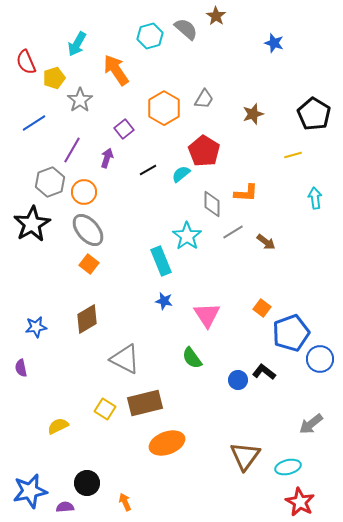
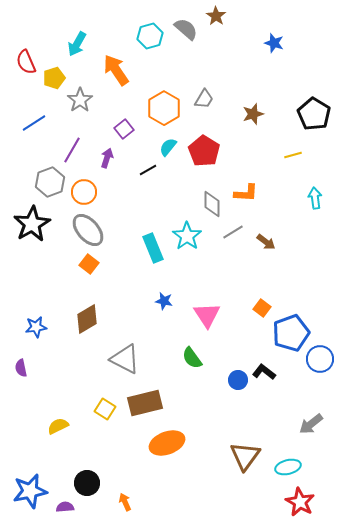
cyan semicircle at (181, 174): moved 13 px left, 27 px up; rotated 12 degrees counterclockwise
cyan rectangle at (161, 261): moved 8 px left, 13 px up
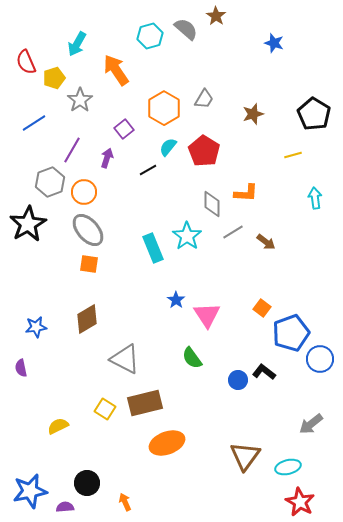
black star at (32, 224): moved 4 px left
orange square at (89, 264): rotated 30 degrees counterclockwise
blue star at (164, 301): moved 12 px right, 1 px up; rotated 24 degrees clockwise
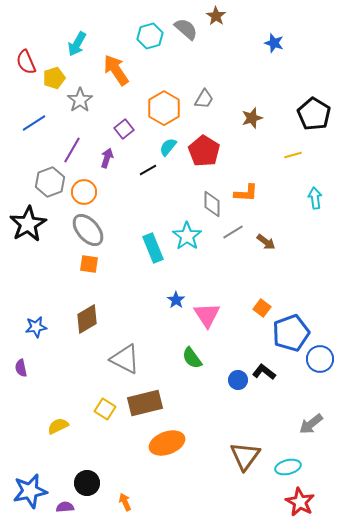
brown star at (253, 114): moved 1 px left, 4 px down
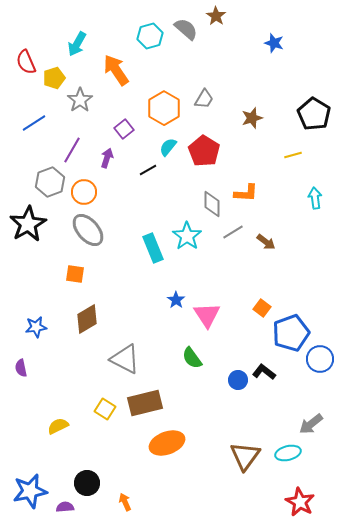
orange square at (89, 264): moved 14 px left, 10 px down
cyan ellipse at (288, 467): moved 14 px up
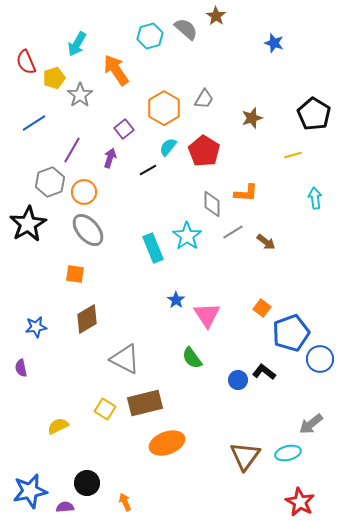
gray star at (80, 100): moved 5 px up
purple arrow at (107, 158): moved 3 px right
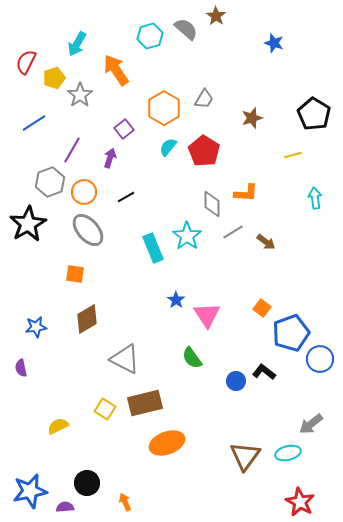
red semicircle at (26, 62): rotated 50 degrees clockwise
black line at (148, 170): moved 22 px left, 27 px down
blue circle at (238, 380): moved 2 px left, 1 px down
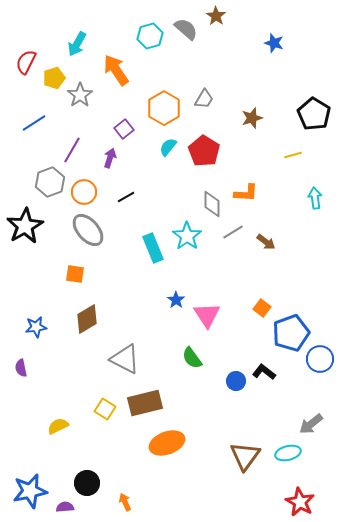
black star at (28, 224): moved 3 px left, 2 px down
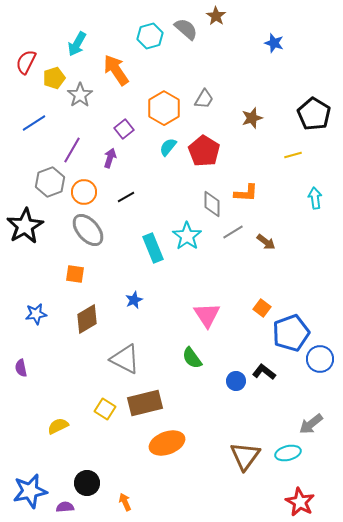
blue star at (176, 300): moved 42 px left; rotated 12 degrees clockwise
blue star at (36, 327): moved 13 px up
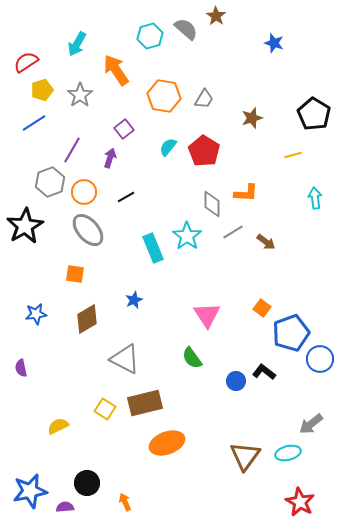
red semicircle at (26, 62): rotated 30 degrees clockwise
yellow pentagon at (54, 78): moved 12 px left, 12 px down
orange hexagon at (164, 108): moved 12 px up; rotated 20 degrees counterclockwise
